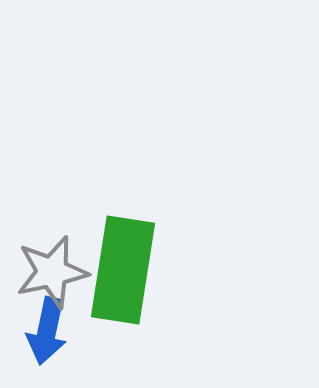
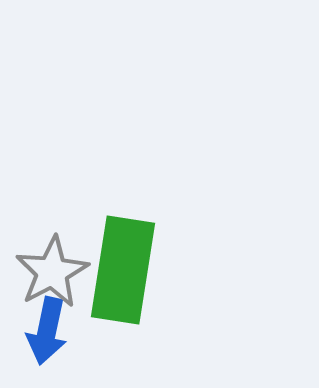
gray star: rotated 16 degrees counterclockwise
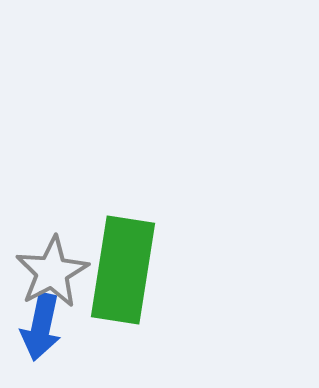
blue arrow: moved 6 px left, 4 px up
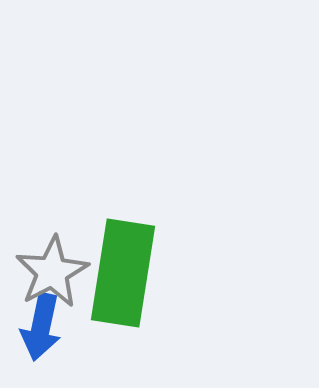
green rectangle: moved 3 px down
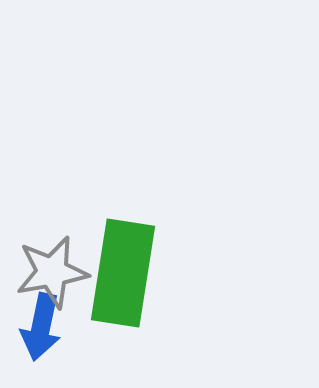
gray star: rotated 18 degrees clockwise
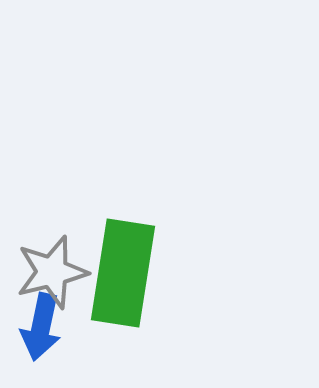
gray star: rotated 4 degrees counterclockwise
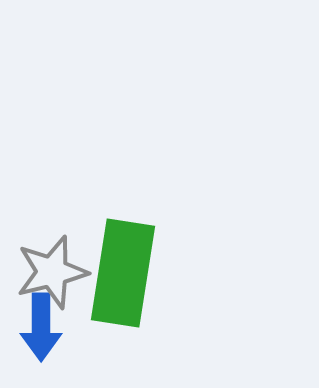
blue arrow: rotated 12 degrees counterclockwise
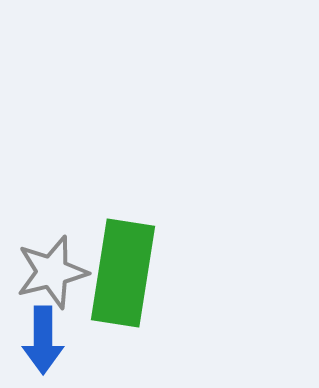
blue arrow: moved 2 px right, 13 px down
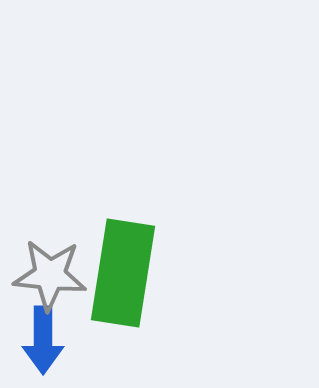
gray star: moved 2 px left, 3 px down; rotated 20 degrees clockwise
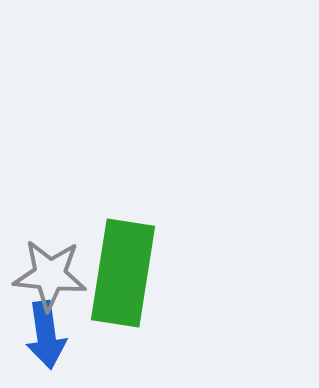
blue arrow: moved 3 px right, 5 px up; rotated 8 degrees counterclockwise
